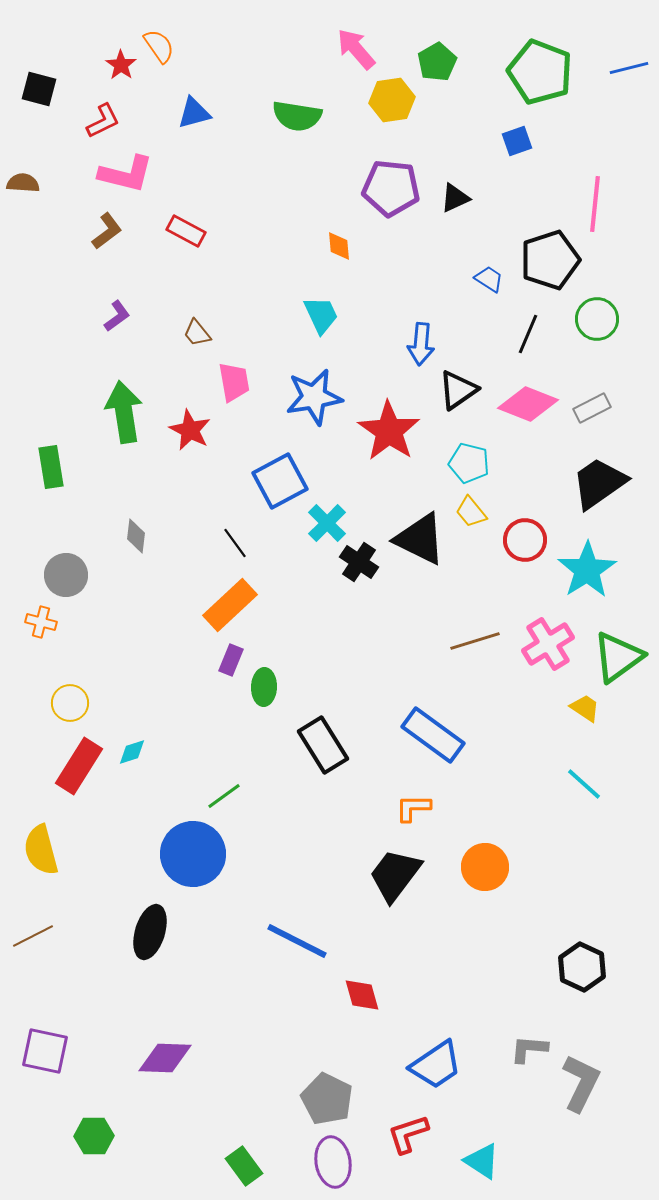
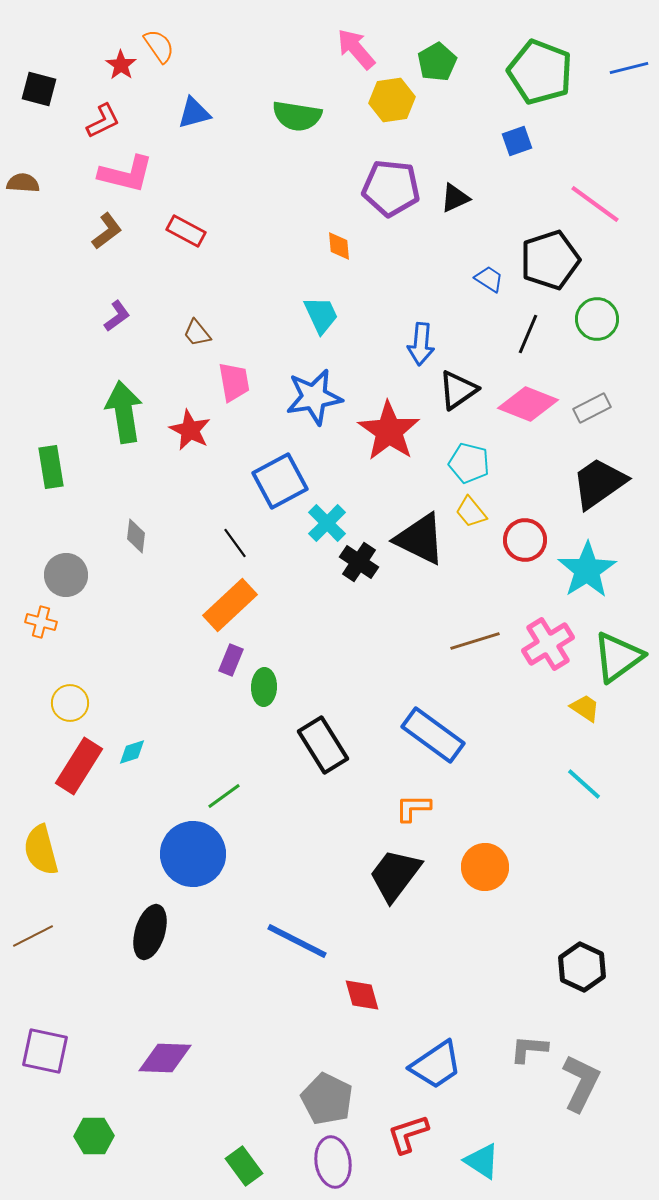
pink line at (595, 204): rotated 60 degrees counterclockwise
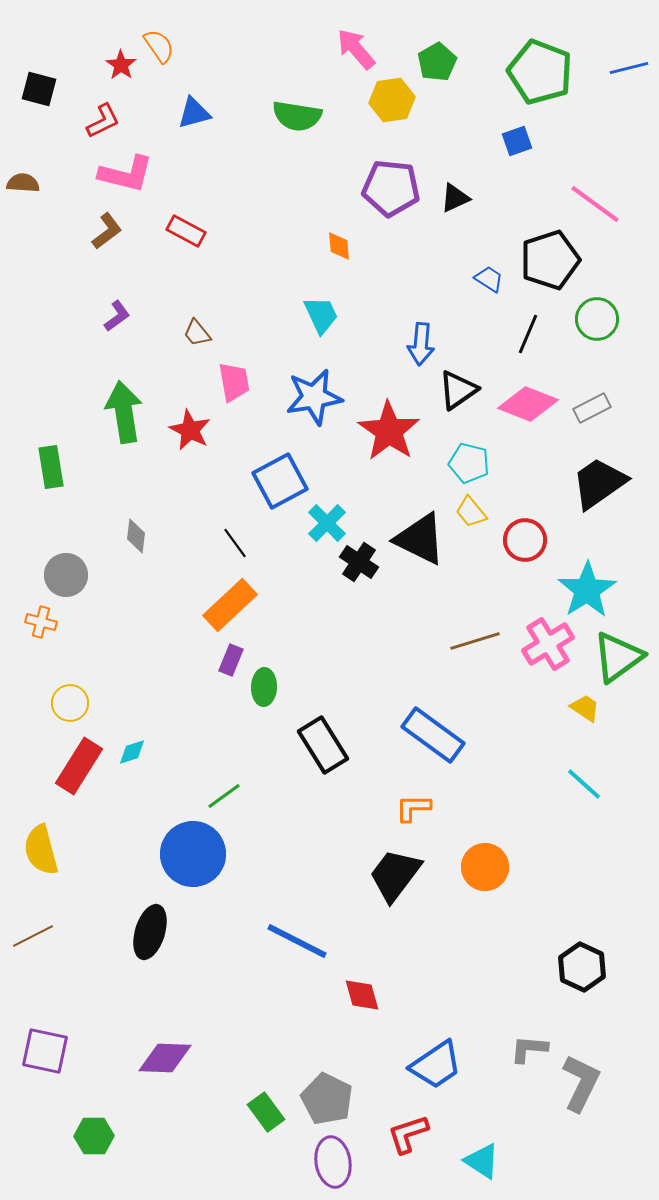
cyan star at (587, 570): moved 20 px down
green rectangle at (244, 1166): moved 22 px right, 54 px up
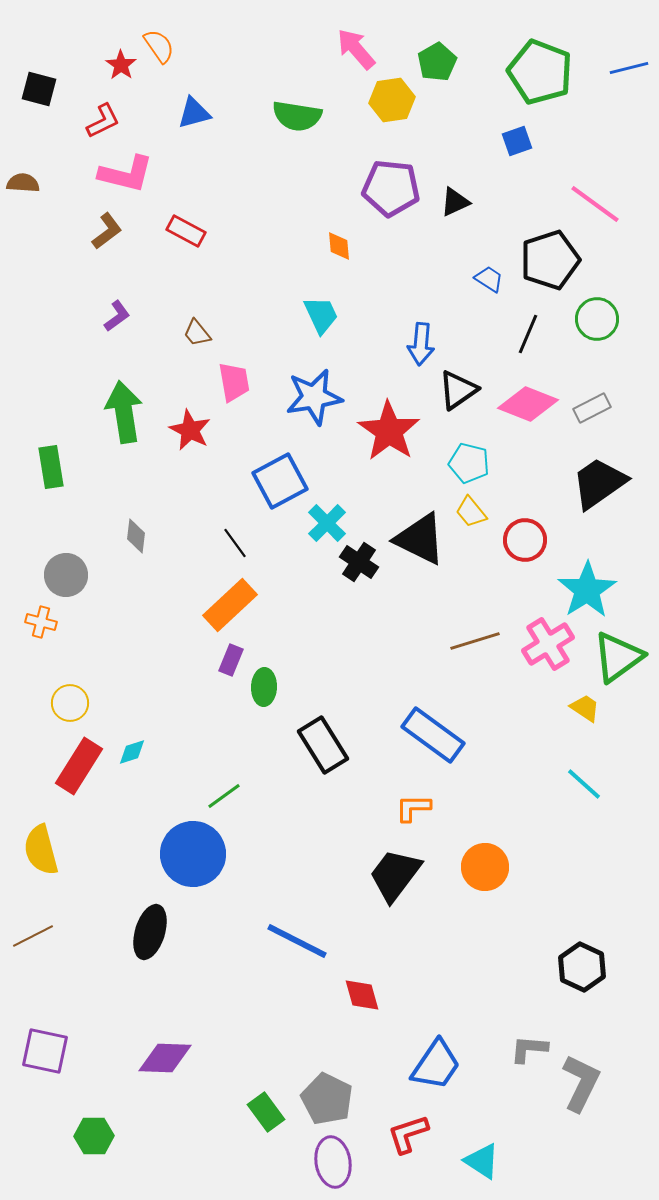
black triangle at (455, 198): moved 4 px down
blue trapezoid at (436, 1065): rotated 22 degrees counterclockwise
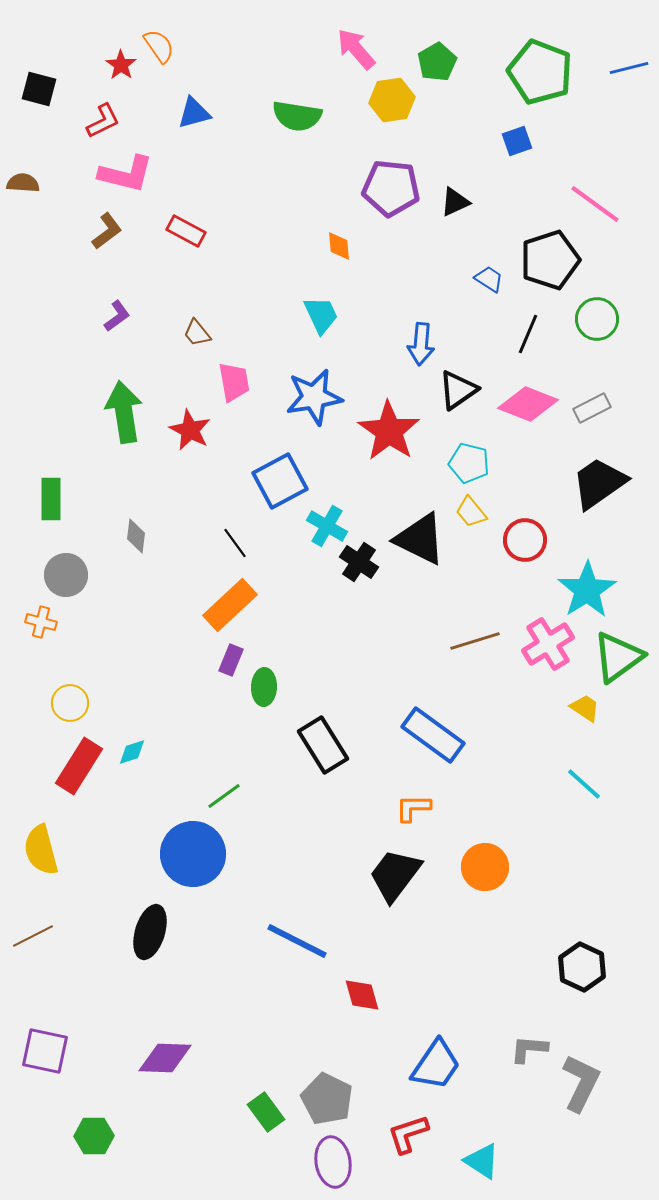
green rectangle at (51, 467): moved 32 px down; rotated 9 degrees clockwise
cyan cross at (327, 523): moved 3 px down; rotated 15 degrees counterclockwise
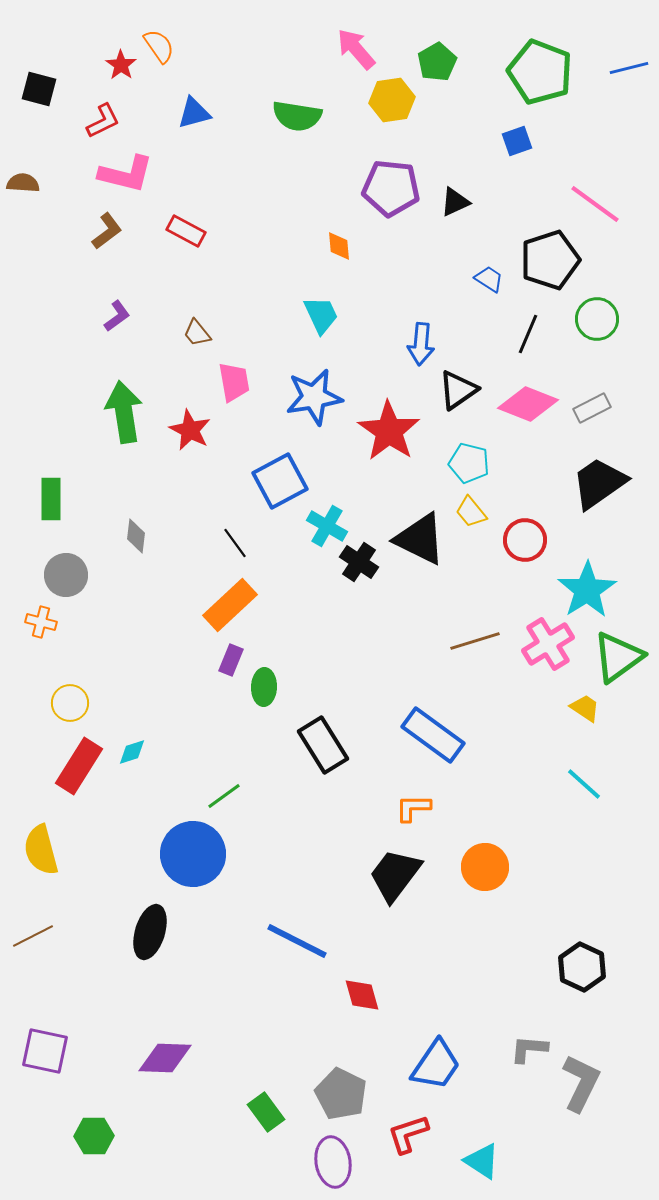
gray pentagon at (327, 1099): moved 14 px right, 5 px up
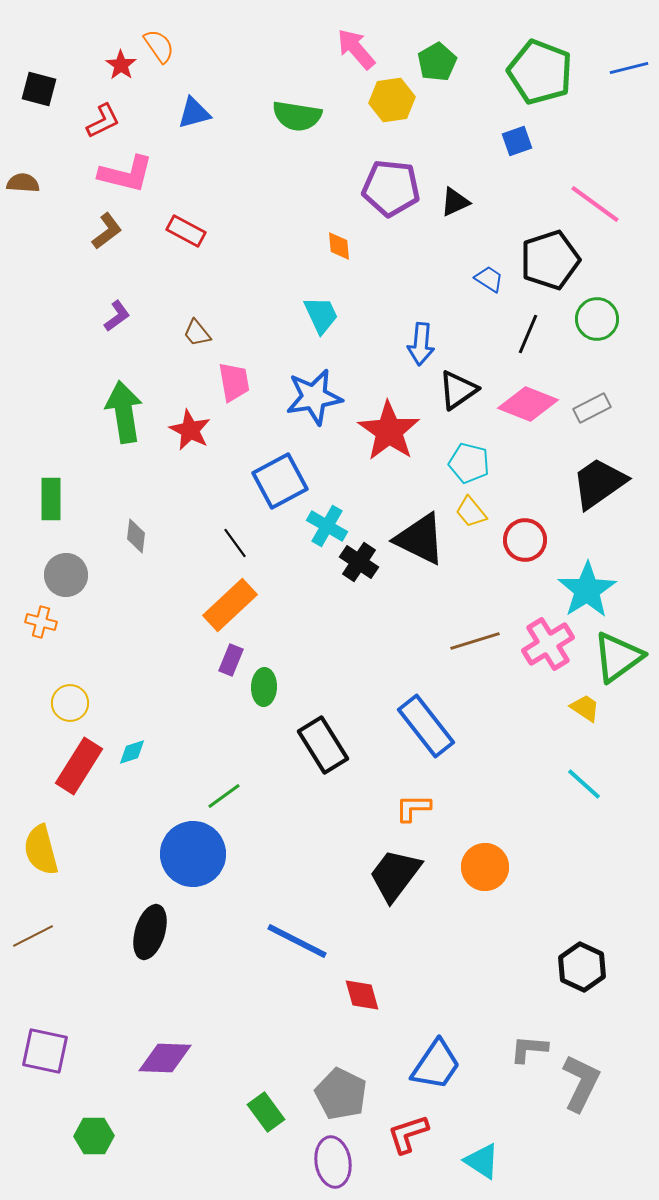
blue rectangle at (433, 735): moved 7 px left, 9 px up; rotated 16 degrees clockwise
